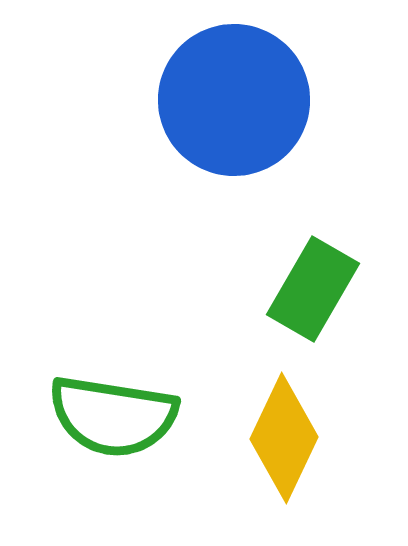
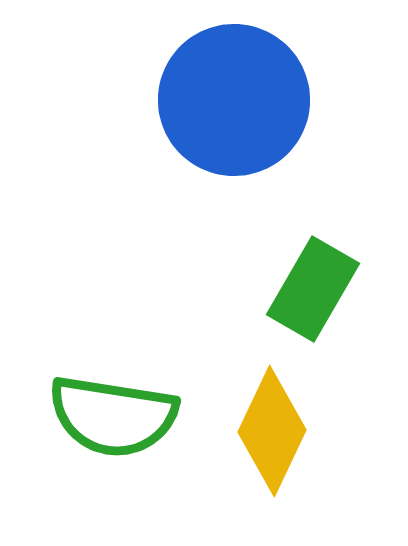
yellow diamond: moved 12 px left, 7 px up
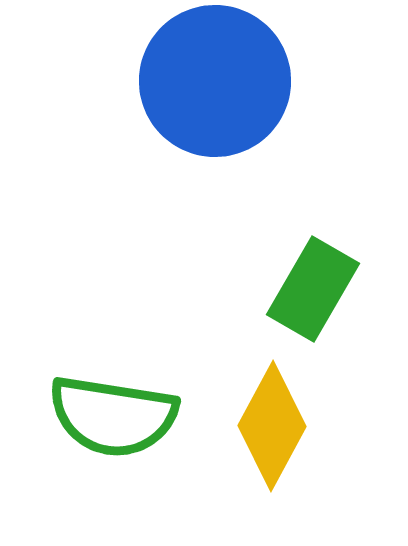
blue circle: moved 19 px left, 19 px up
yellow diamond: moved 5 px up; rotated 3 degrees clockwise
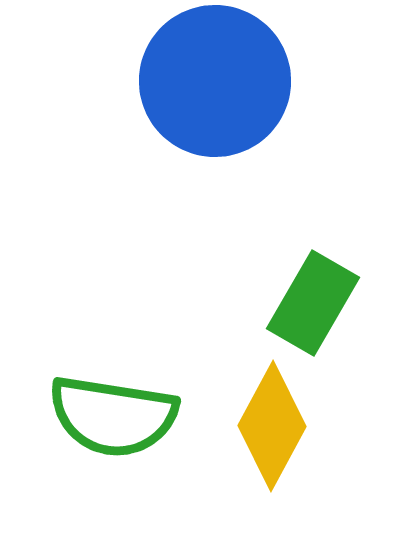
green rectangle: moved 14 px down
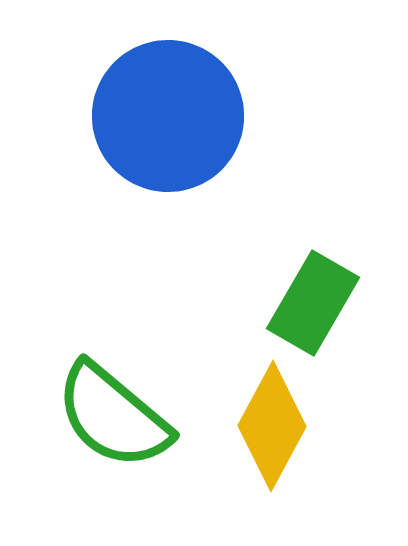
blue circle: moved 47 px left, 35 px down
green semicircle: rotated 31 degrees clockwise
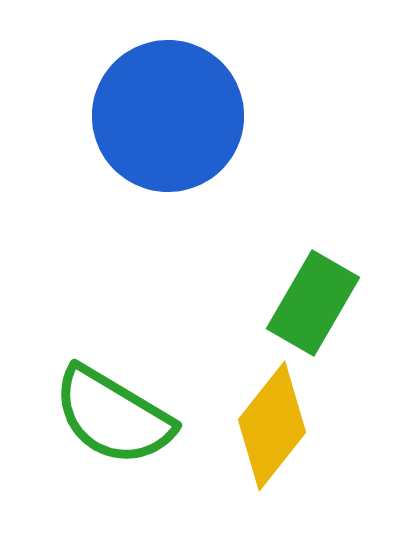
green semicircle: rotated 9 degrees counterclockwise
yellow diamond: rotated 10 degrees clockwise
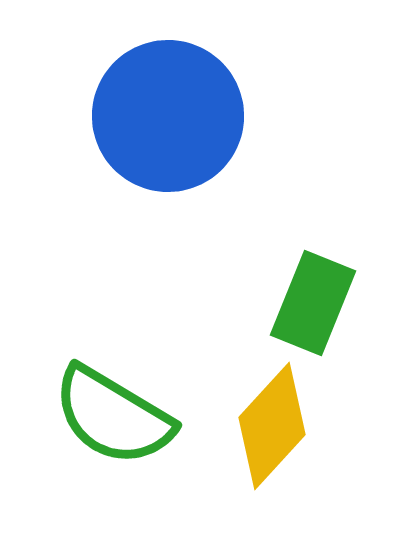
green rectangle: rotated 8 degrees counterclockwise
yellow diamond: rotated 4 degrees clockwise
